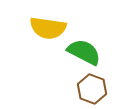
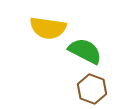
green semicircle: moved 1 px right, 1 px up
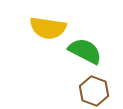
brown hexagon: moved 2 px right, 2 px down
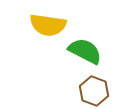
yellow semicircle: moved 3 px up
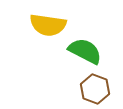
brown hexagon: moved 1 px right, 2 px up
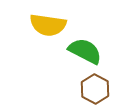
brown hexagon: rotated 8 degrees clockwise
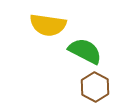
brown hexagon: moved 2 px up
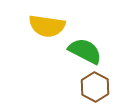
yellow semicircle: moved 1 px left, 1 px down
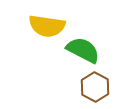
green semicircle: moved 2 px left, 1 px up
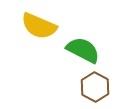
yellow semicircle: moved 8 px left; rotated 15 degrees clockwise
